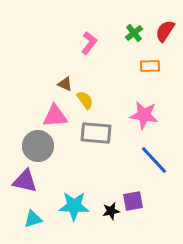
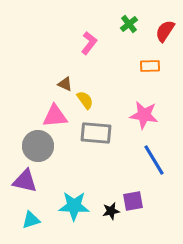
green cross: moved 5 px left, 9 px up
blue line: rotated 12 degrees clockwise
cyan triangle: moved 2 px left, 1 px down
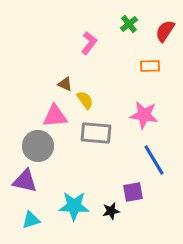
purple square: moved 9 px up
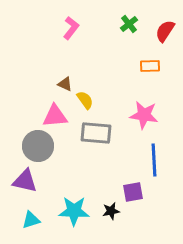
pink L-shape: moved 18 px left, 15 px up
blue line: rotated 28 degrees clockwise
cyan star: moved 5 px down
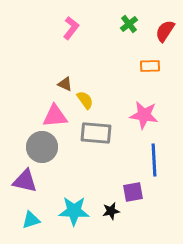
gray circle: moved 4 px right, 1 px down
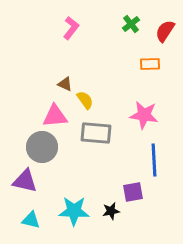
green cross: moved 2 px right
orange rectangle: moved 2 px up
cyan triangle: rotated 30 degrees clockwise
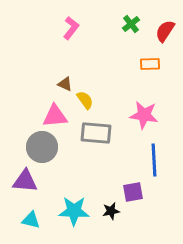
purple triangle: rotated 8 degrees counterclockwise
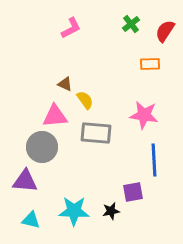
pink L-shape: rotated 25 degrees clockwise
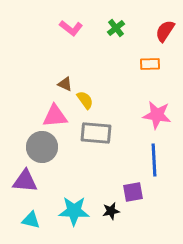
green cross: moved 15 px left, 4 px down
pink L-shape: rotated 65 degrees clockwise
pink star: moved 13 px right
